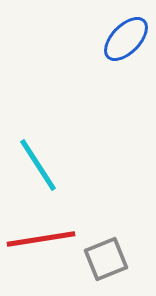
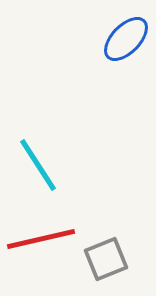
red line: rotated 4 degrees counterclockwise
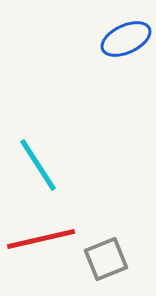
blue ellipse: rotated 21 degrees clockwise
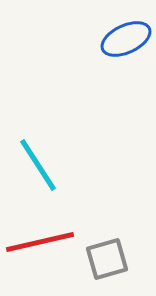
red line: moved 1 px left, 3 px down
gray square: moved 1 px right; rotated 6 degrees clockwise
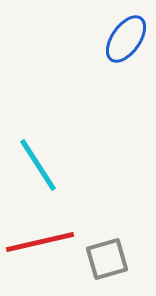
blue ellipse: rotated 30 degrees counterclockwise
